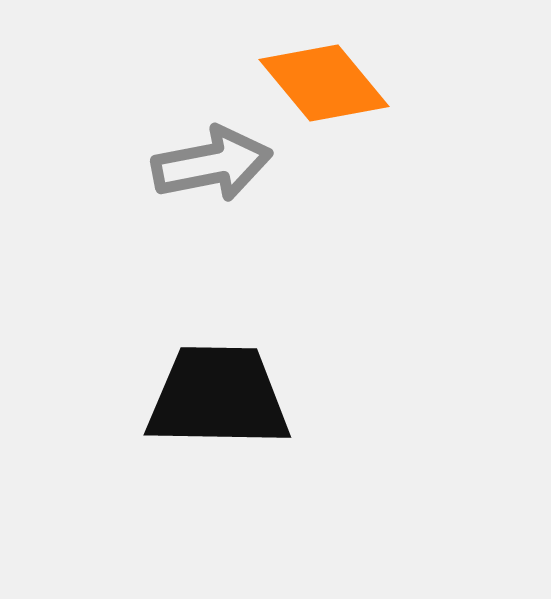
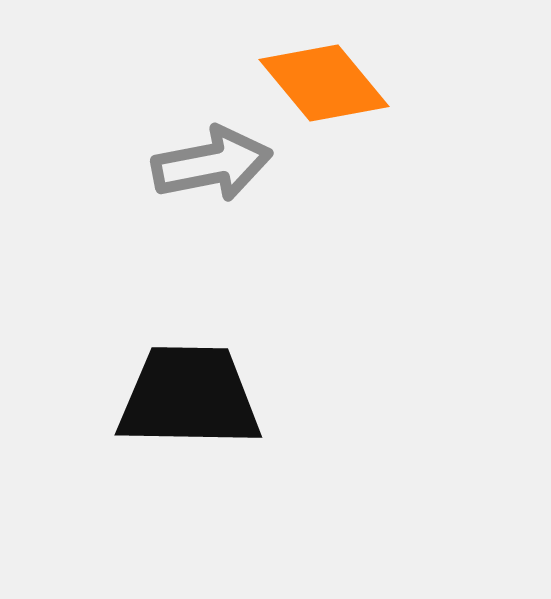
black trapezoid: moved 29 px left
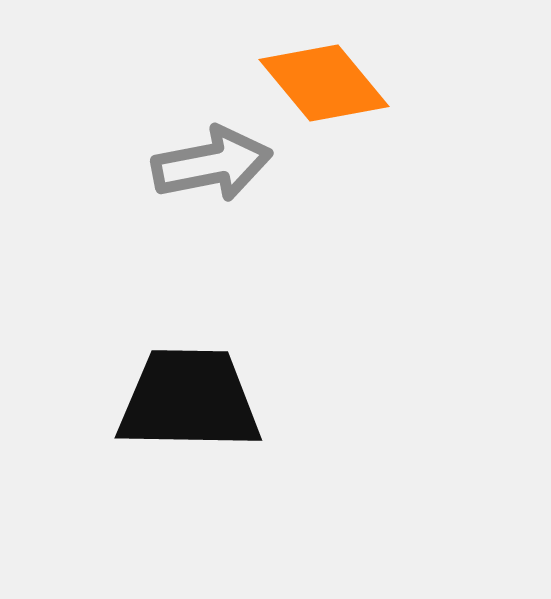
black trapezoid: moved 3 px down
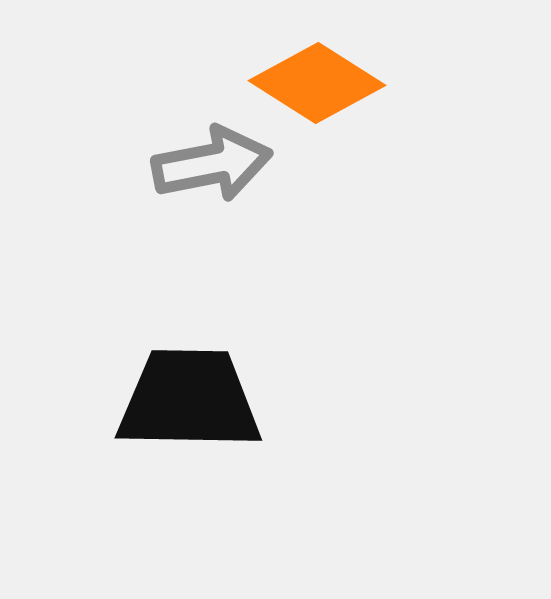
orange diamond: moved 7 px left; rotated 18 degrees counterclockwise
